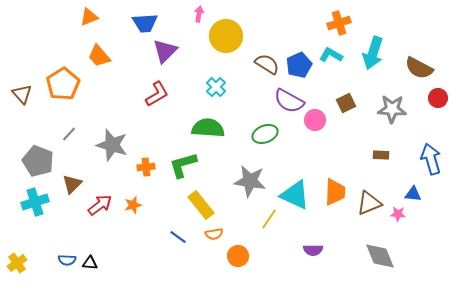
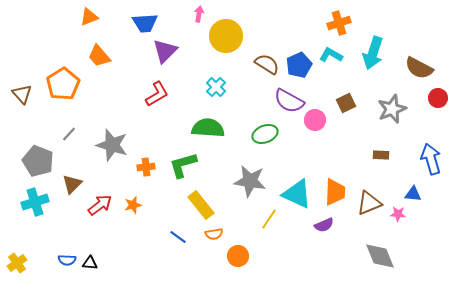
gray star at (392, 109): rotated 24 degrees counterclockwise
cyan triangle at (295, 195): moved 2 px right, 1 px up
purple semicircle at (313, 250): moved 11 px right, 25 px up; rotated 24 degrees counterclockwise
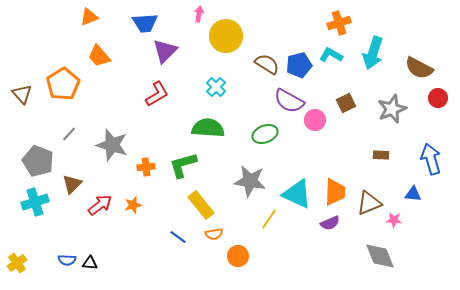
blue pentagon at (299, 65): rotated 10 degrees clockwise
pink star at (398, 214): moved 4 px left, 6 px down
purple semicircle at (324, 225): moved 6 px right, 2 px up
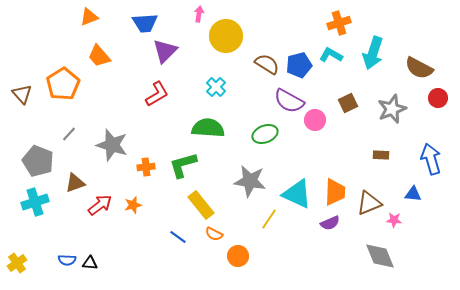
brown square at (346, 103): moved 2 px right
brown triangle at (72, 184): moved 3 px right, 1 px up; rotated 25 degrees clockwise
orange semicircle at (214, 234): rotated 36 degrees clockwise
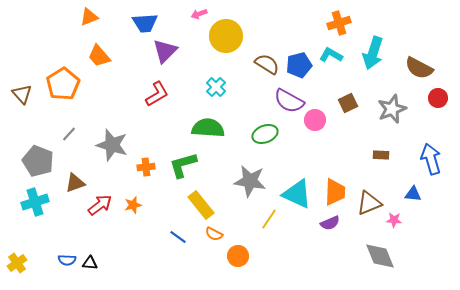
pink arrow at (199, 14): rotated 119 degrees counterclockwise
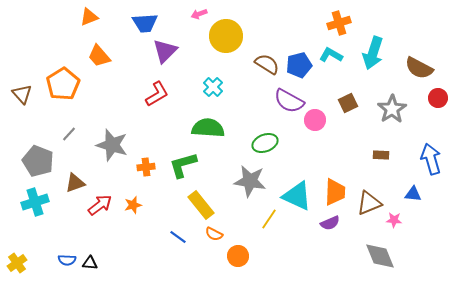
cyan cross at (216, 87): moved 3 px left
gray star at (392, 109): rotated 12 degrees counterclockwise
green ellipse at (265, 134): moved 9 px down
cyan triangle at (297, 194): moved 2 px down
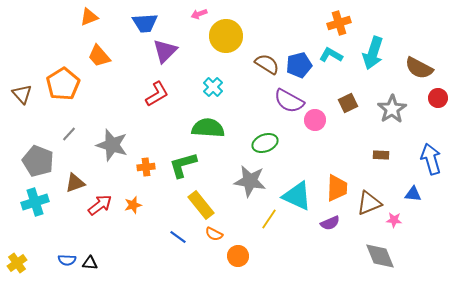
orange trapezoid at (335, 192): moved 2 px right, 4 px up
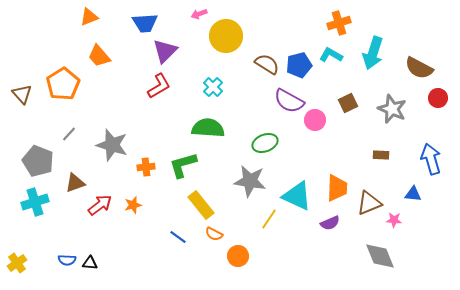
red L-shape at (157, 94): moved 2 px right, 8 px up
gray star at (392, 109): rotated 16 degrees counterclockwise
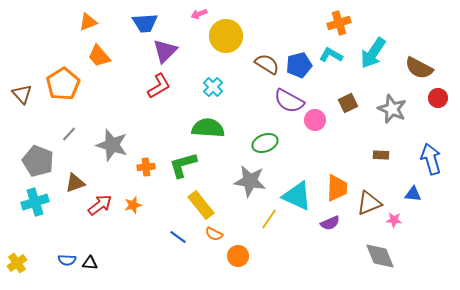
orange triangle at (89, 17): moved 1 px left, 5 px down
cyan arrow at (373, 53): rotated 16 degrees clockwise
